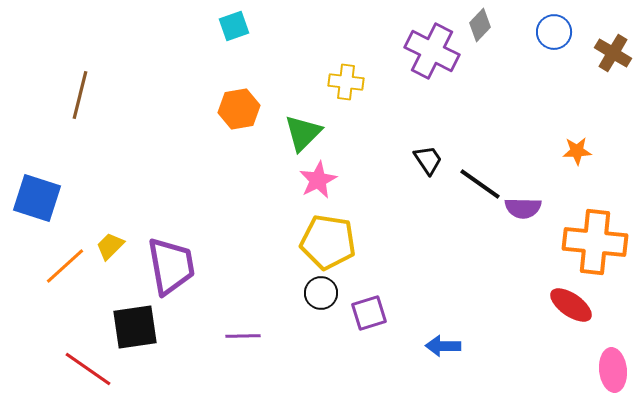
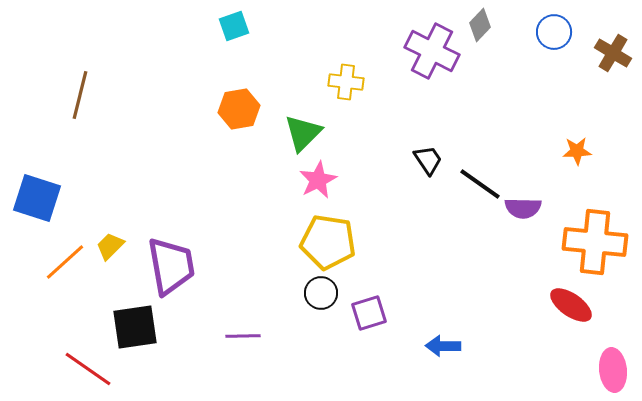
orange line: moved 4 px up
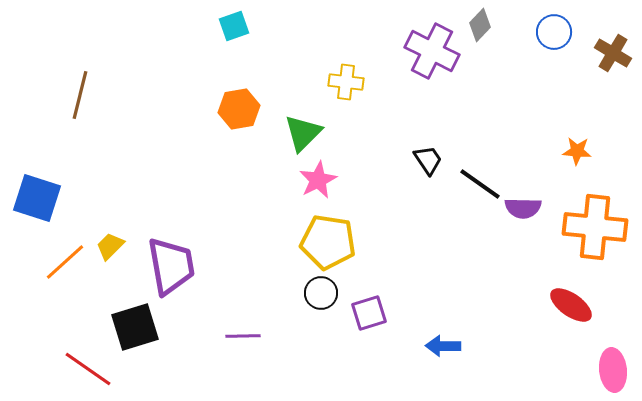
orange star: rotated 8 degrees clockwise
orange cross: moved 15 px up
black square: rotated 9 degrees counterclockwise
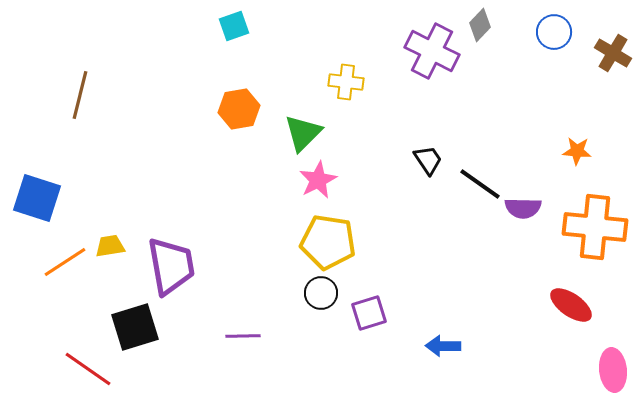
yellow trapezoid: rotated 36 degrees clockwise
orange line: rotated 9 degrees clockwise
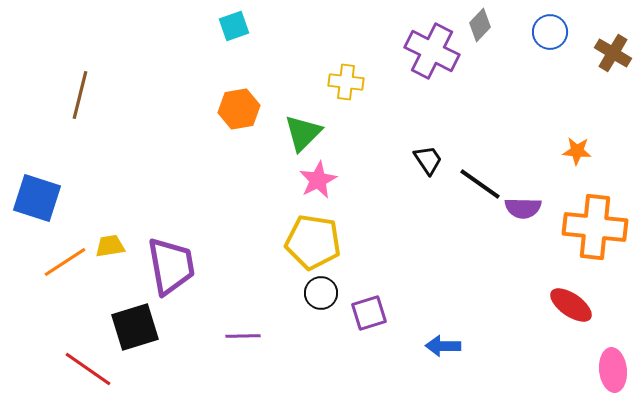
blue circle: moved 4 px left
yellow pentagon: moved 15 px left
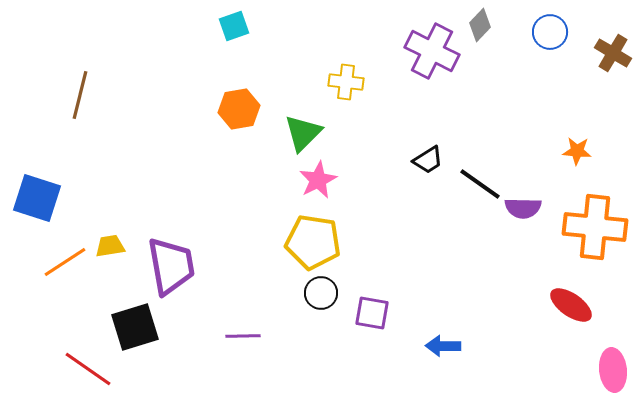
black trapezoid: rotated 92 degrees clockwise
purple square: moved 3 px right; rotated 27 degrees clockwise
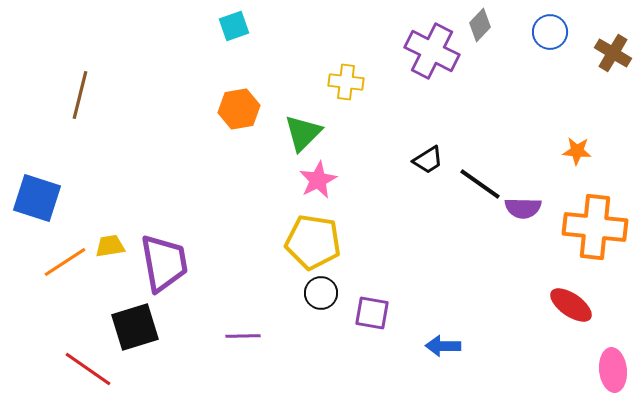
purple trapezoid: moved 7 px left, 3 px up
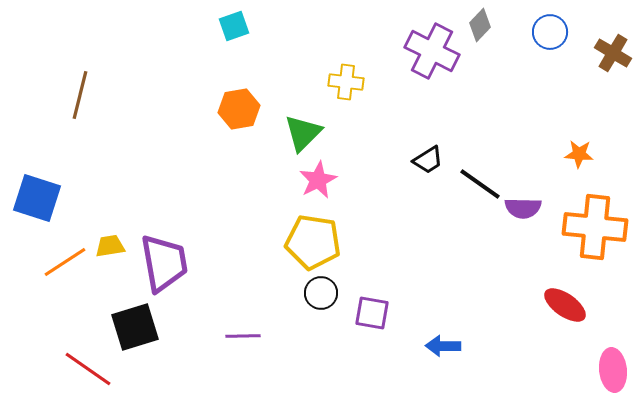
orange star: moved 2 px right, 3 px down
red ellipse: moved 6 px left
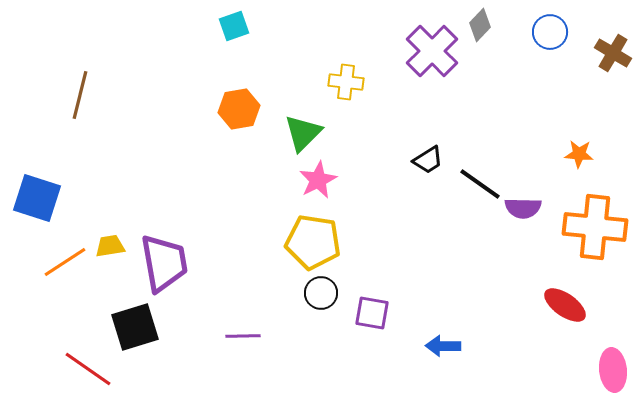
purple cross: rotated 18 degrees clockwise
